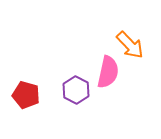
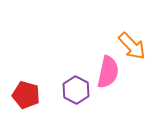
orange arrow: moved 2 px right, 1 px down
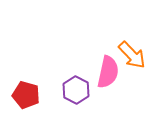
orange arrow: moved 9 px down
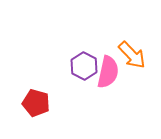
purple hexagon: moved 8 px right, 24 px up
red pentagon: moved 10 px right, 8 px down
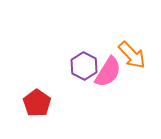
pink semicircle: rotated 20 degrees clockwise
red pentagon: moved 1 px right; rotated 20 degrees clockwise
